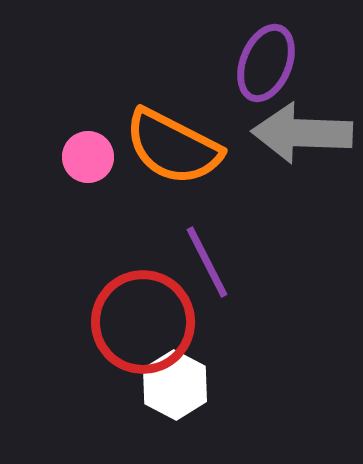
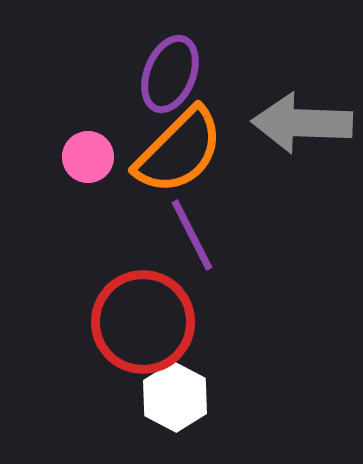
purple ellipse: moved 96 px left, 11 px down
gray arrow: moved 10 px up
orange semicircle: moved 6 px right, 4 px down; rotated 72 degrees counterclockwise
purple line: moved 15 px left, 27 px up
white hexagon: moved 12 px down
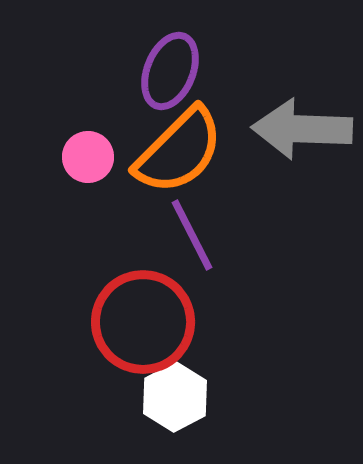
purple ellipse: moved 3 px up
gray arrow: moved 6 px down
white hexagon: rotated 4 degrees clockwise
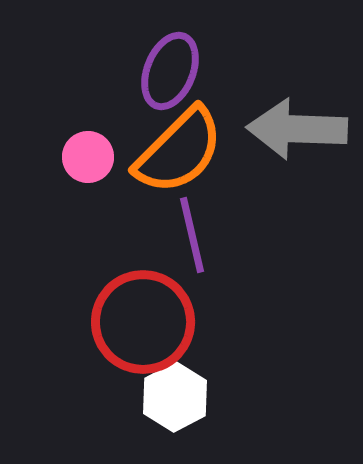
gray arrow: moved 5 px left
purple line: rotated 14 degrees clockwise
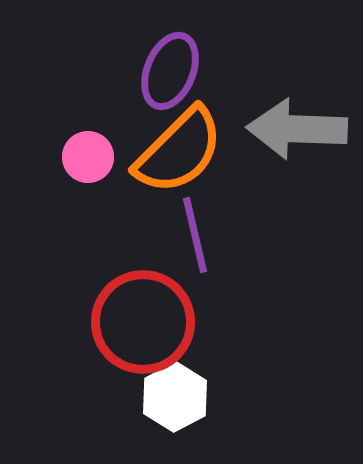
purple line: moved 3 px right
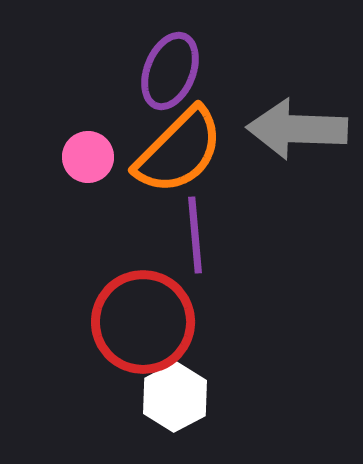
purple line: rotated 8 degrees clockwise
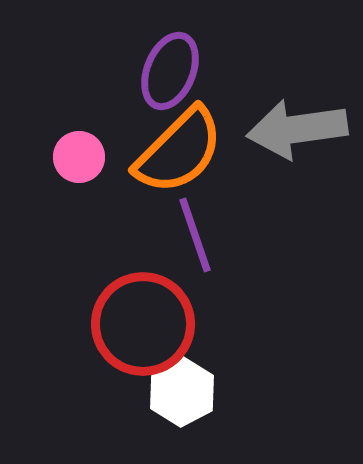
gray arrow: rotated 10 degrees counterclockwise
pink circle: moved 9 px left
purple line: rotated 14 degrees counterclockwise
red circle: moved 2 px down
white hexagon: moved 7 px right, 5 px up
